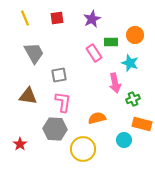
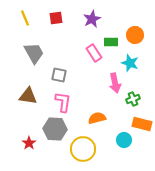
red square: moved 1 px left
gray square: rotated 21 degrees clockwise
red star: moved 9 px right, 1 px up
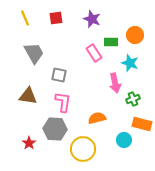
purple star: rotated 24 degrees counterclockwise
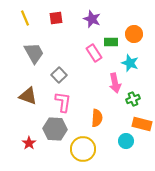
orange circle: moved 1 px left, 1 px up
gray square: rotated 35 degrees clockwise
brown triangle: rotated 12 degrees clockwise
orange semicircle: rotated 108 degrees clockwise
cyan circle: moved 2 px right, 1 px down
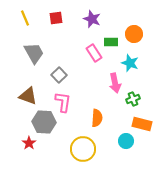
gray hexagon: moved 11 px left, 7 px up
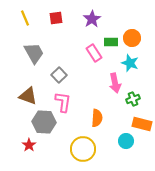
purple star: rotated 18 degrees clockwise
orange circle: moved 2 px left, 4 px down
red star: moved 2 px down
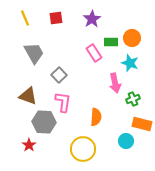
orange semicircle: moved 1 px left, 1 px up
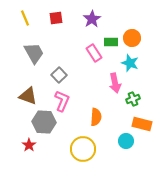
pink L-shape: moved 1 px left, 1 px up; rotated 15 degrees clockwise
